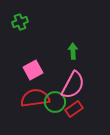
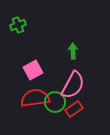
green cross: moved 2 px left, 3 px down
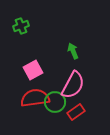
green cross: moved 3 px right, 1 px down
green arrow: rotated 21 degrees counterclockwise
red rectangle: moved 2 px right, 3 px down
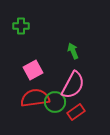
green cross: rotated 21 degrees clockwise
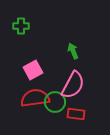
red rectangle: moved 2 px down; rotated 42 degrees clockwise
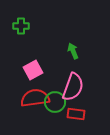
pink semicircle: moved 2 px down; rotated 8 degrees counterclockwise
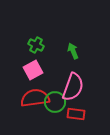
green cross: moved 15 px right, 19 px down; rotated 28 degrees clockwise
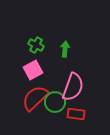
green arrow: moved 8 px left, 2 px up; rotated 28 degrees clockwise
red semicircle: rotated 36 degrees counterclockwise
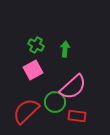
pink semicircle: rotated 28 degrees clockwise
red semicircle: moved 9 px left, 13 px down
red rectangle: moved 1 px right, 2 px down
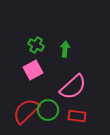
green circle: moved 7 px left, 8 px down
